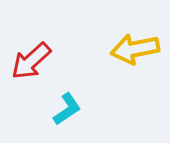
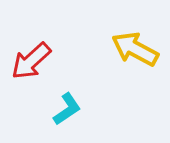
yellow arrow: rotated 39 degrees clockwise
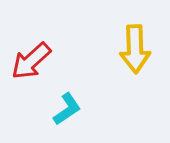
yellow arrow: rotated 120 degrees counterclockwise
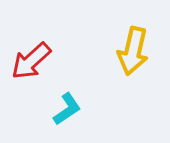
yellow arrow: moved 2 px left, 2 px down; rotated 15 degrees clockwise
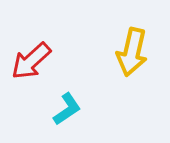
yellow arrow: moved 1 px left, 1 px down
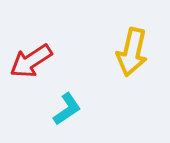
red arrow: rotated 9 degrees clockwise
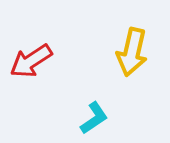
cyan L-shape: moved 27 px right, 9 px down
